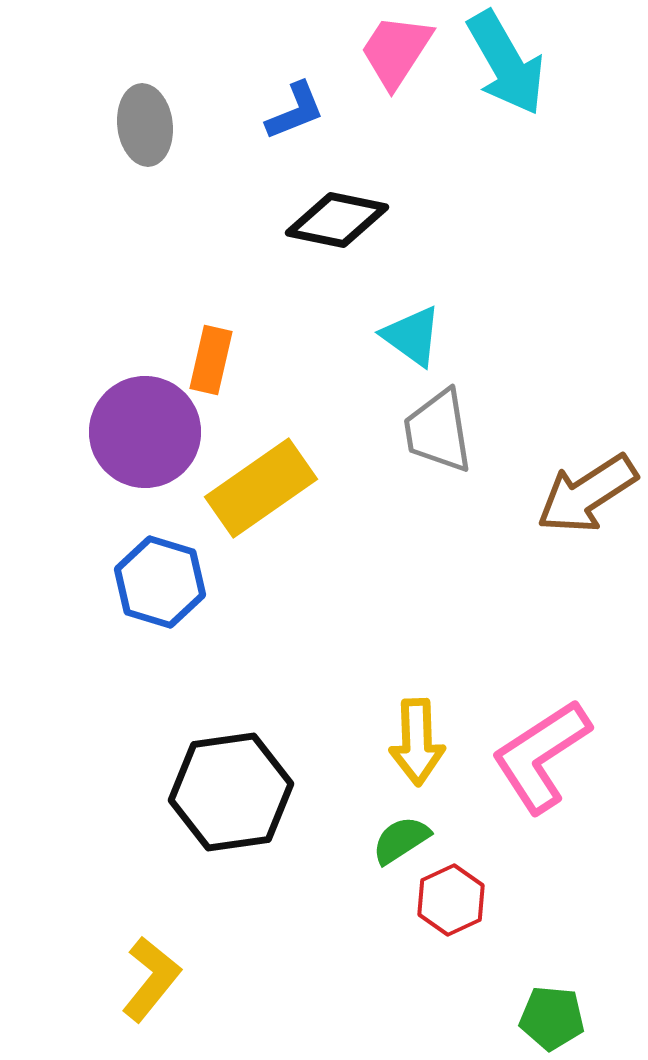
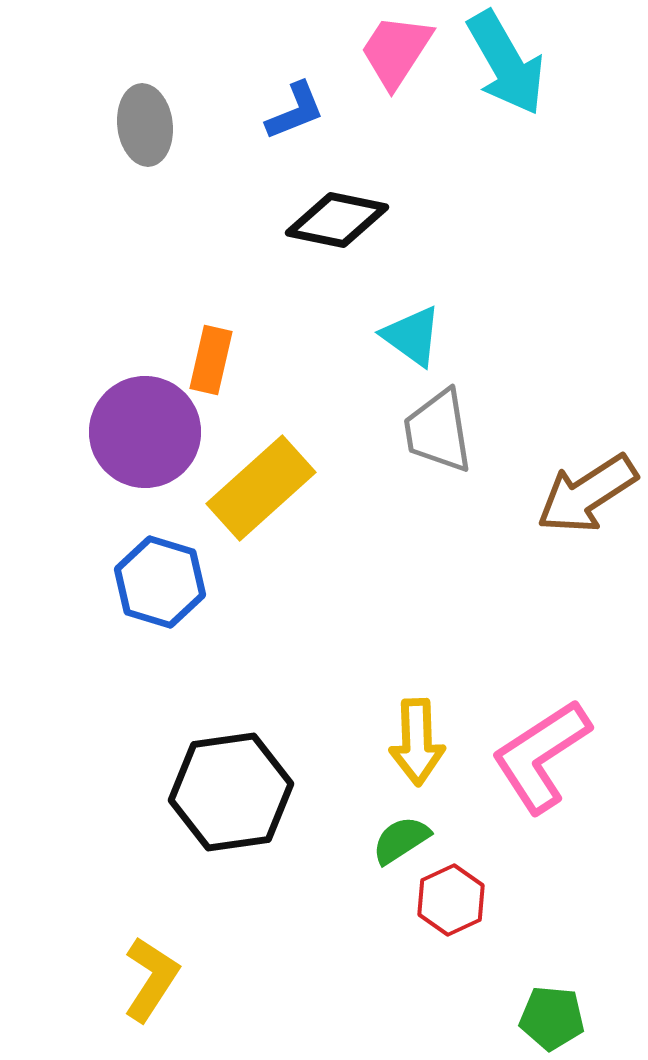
yellow rectangle: rotated 7 degrees counterclockwise
yellow L-shape: rotated 6 degrees counterclockwise
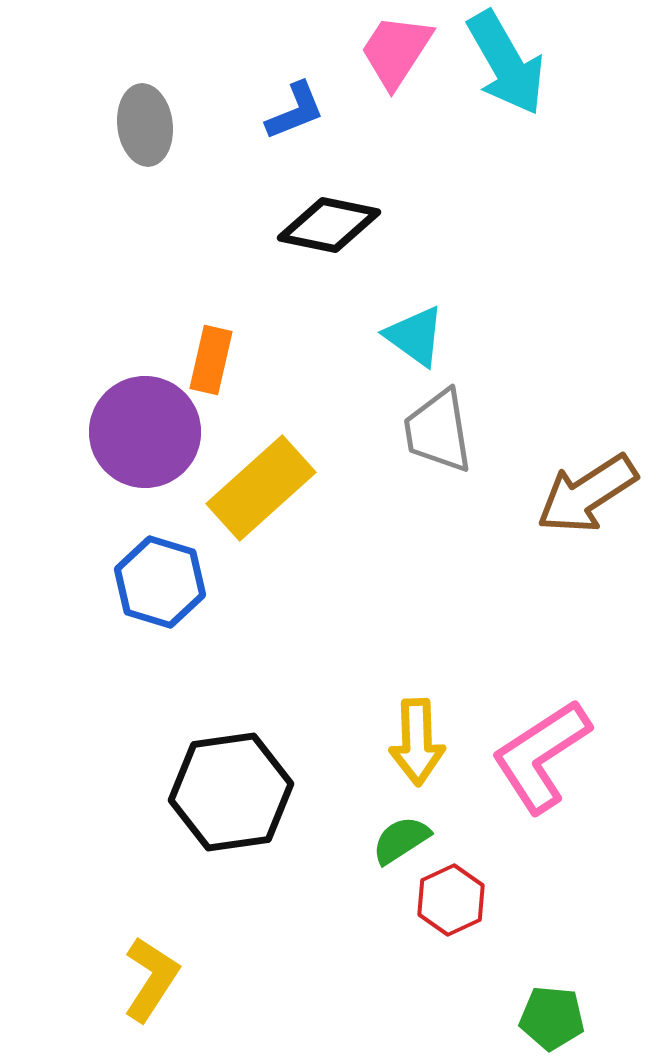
black diamond: moved 8 px left, 5 px down
cyan triangle: moved 3 px right
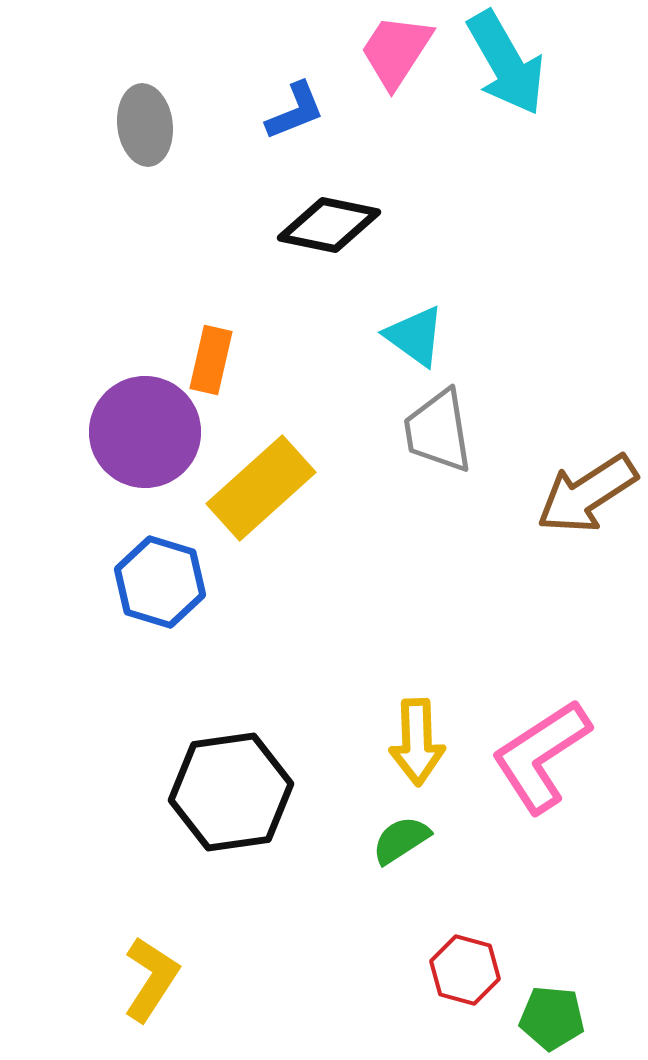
red hexagon: moved 14 px right, 70 px down; rotated 20 degrees counterclockwise
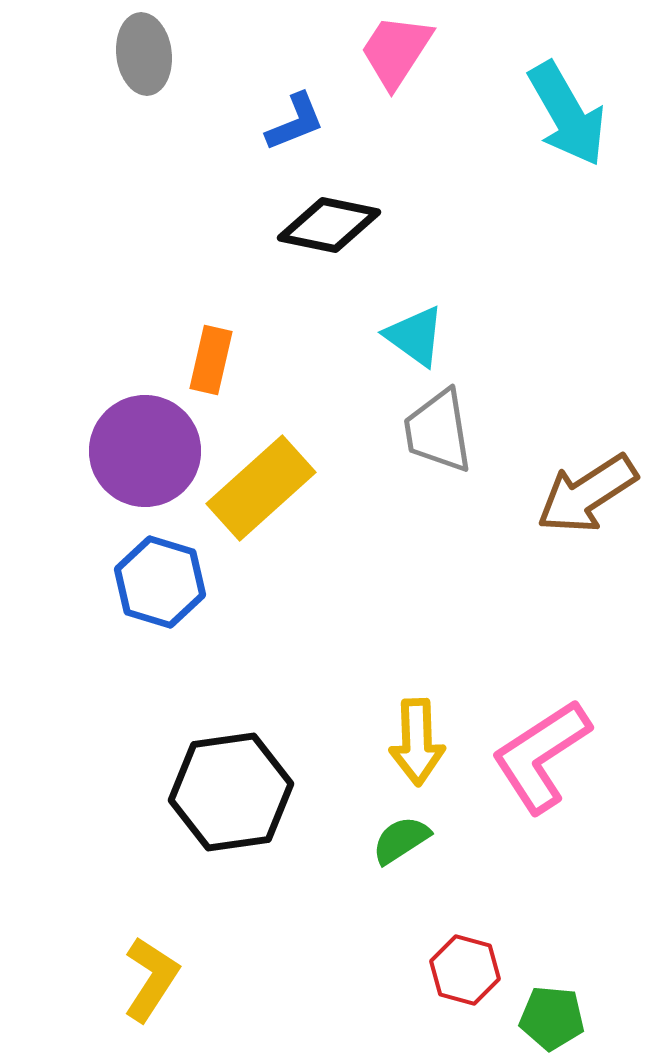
cyan arrow: moved 61 px right, 51 px down
blue L-shape: moved 11 px down
gray ellipse: moved 1 px left, 71 px up
purple circle: moved 19 px down
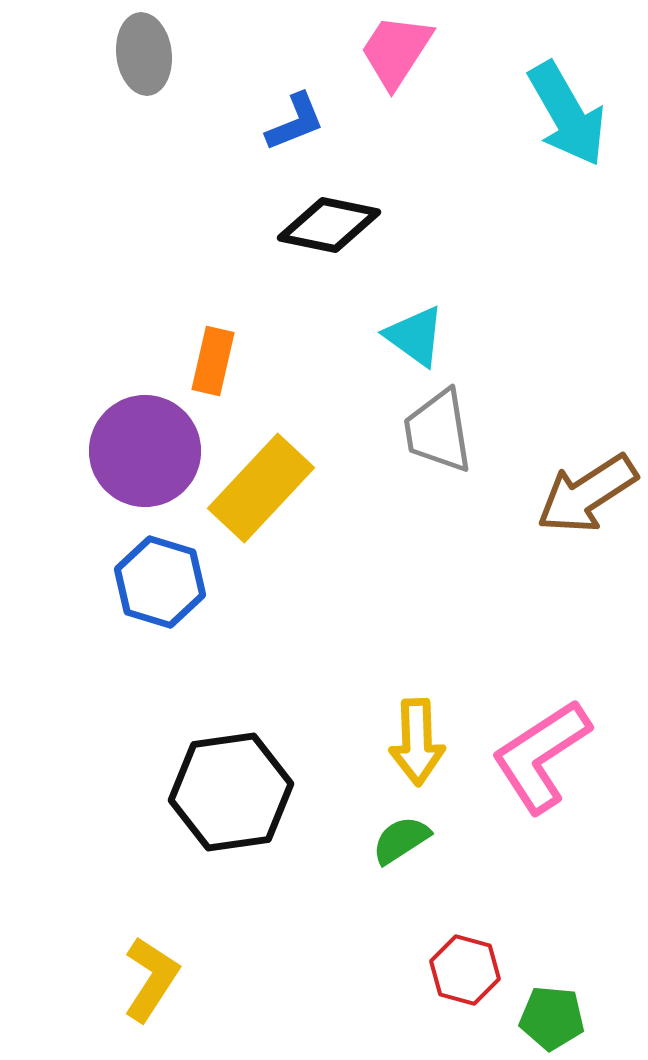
orange rectangle: moved 2 px right, 1 px down
yellow rectangle: rotated 5 degrees counterclockwise
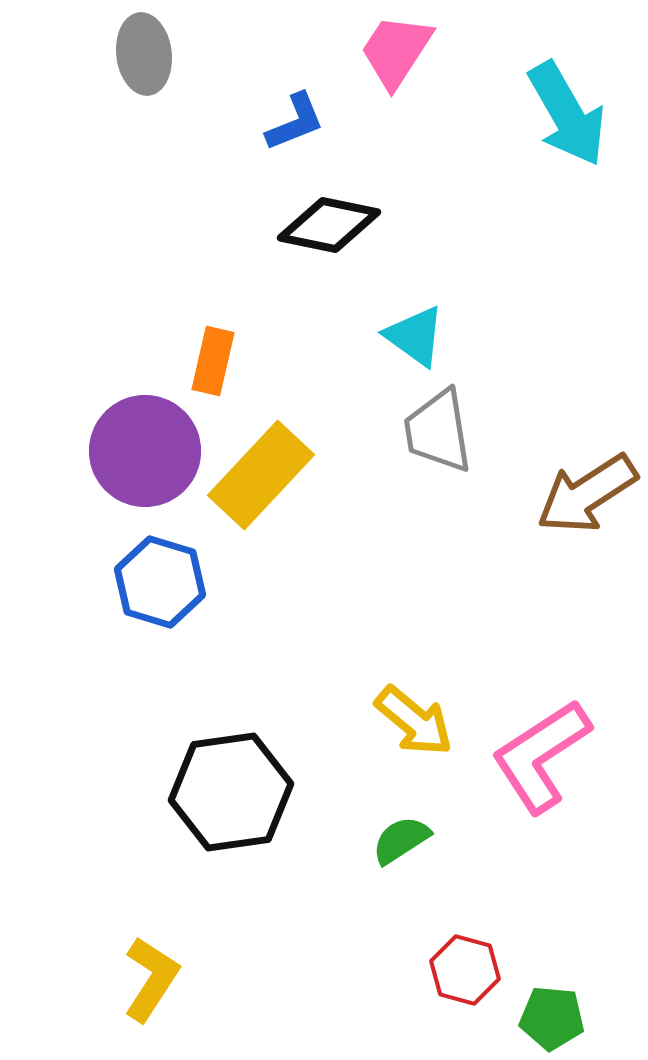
yellow rectangle: moved 13 px up
yellow arrow: moved 3 px left, 21 px up; rotated 48 degrees counterclockwise
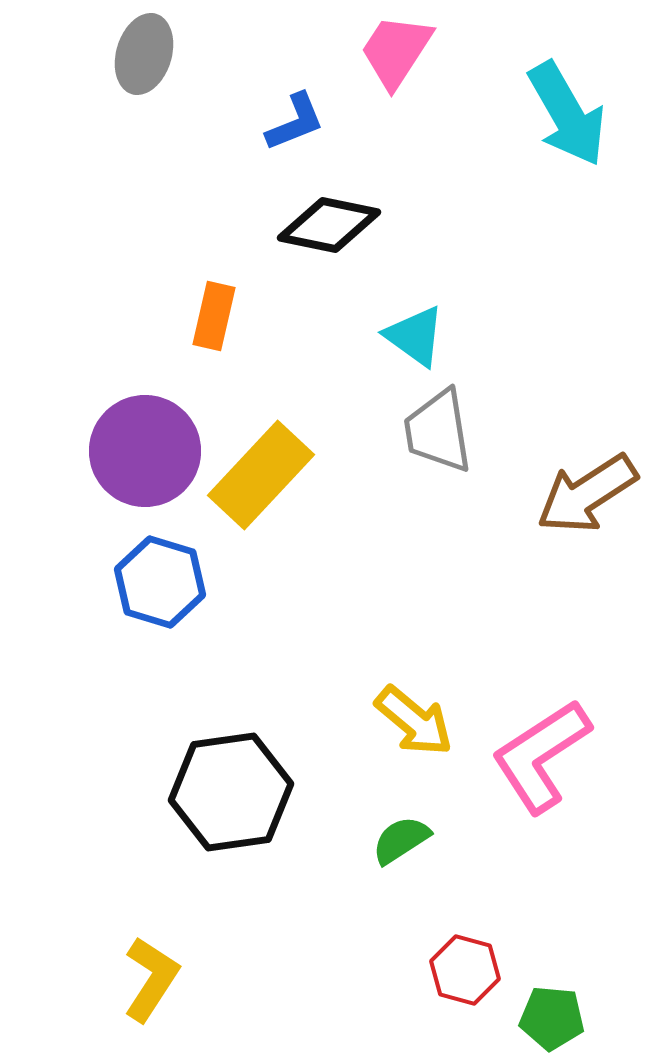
gray ellipse: rotated 24 degrees clockwise
orange rectangle: moved 1 px right, 45 px up
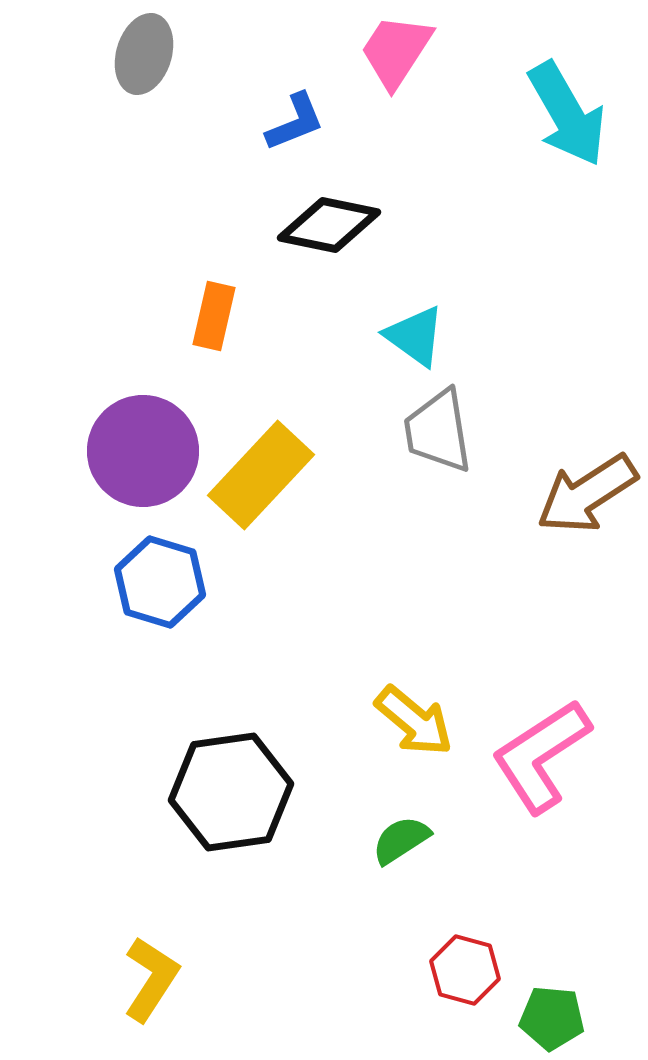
purple circle: moved 2 px left
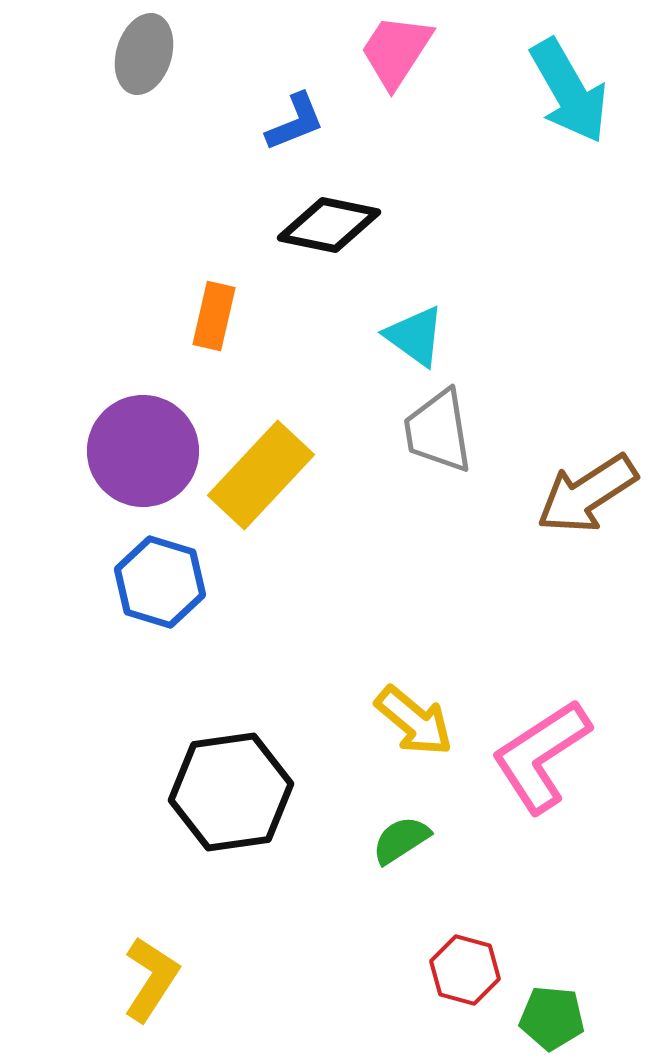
cyan arrow: moved 2 px right, 23 px up
